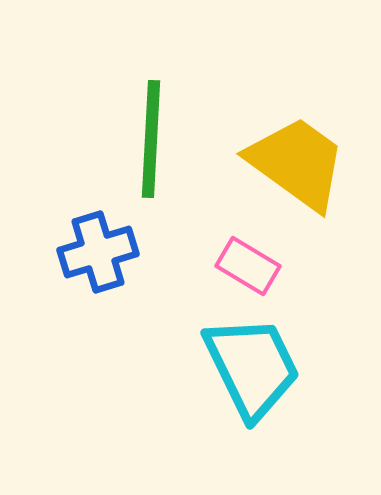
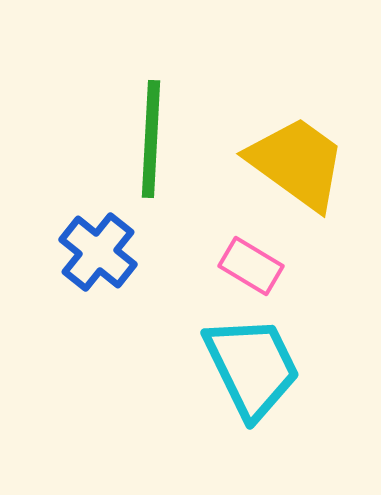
blue cross: rotated 34 degrees counterclockwise
pink rectangle: moved 3 px right
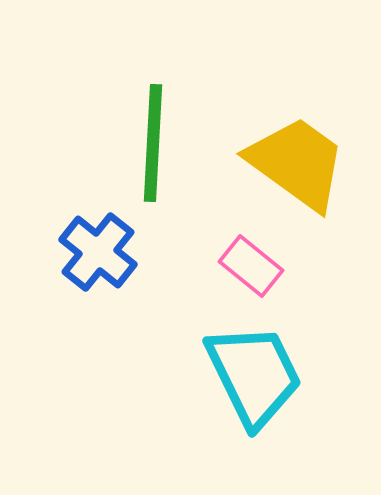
green line: moved 2 px right, 4 px down
pink rectangle: rotated 8 degrees clockwise
cyan trapezoid: moved 2 px right, 8 px down
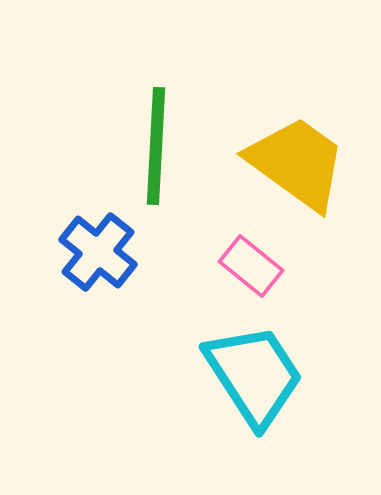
green line: moved 3 px right, 3 px down
cyan trapezoid: rotated 7 degrees counterclockwise
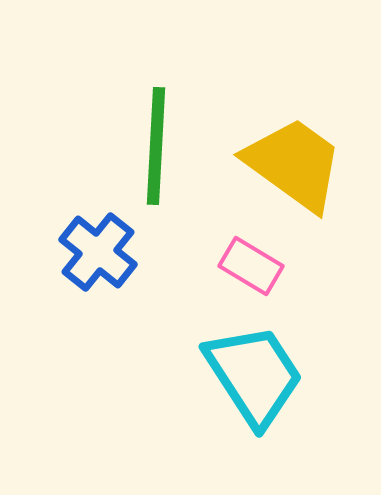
yellow trapezoid: moved 3 px left, 1 px down
pink rectangle: rotated 8 degrees counterclockwise
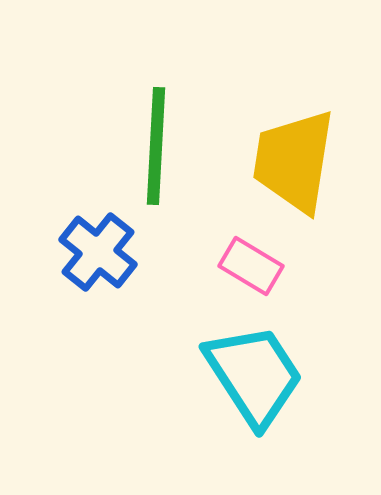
yellow trapezoid: moved 3 px up; rotated 117 degrees counterclockwise
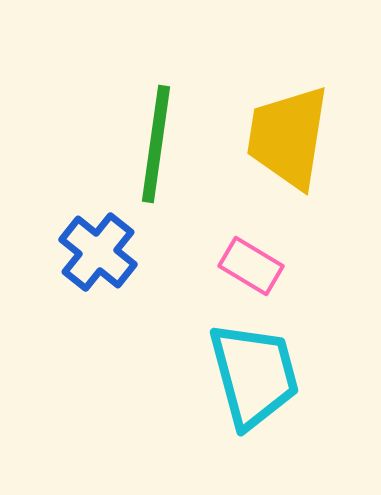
green line: moved 2 px up; rotated 5 degrees clockwise
yellow trapezoid: moved 6 px left, 24 px up
cyan trapezoid: rotated 18 degrees clockwise
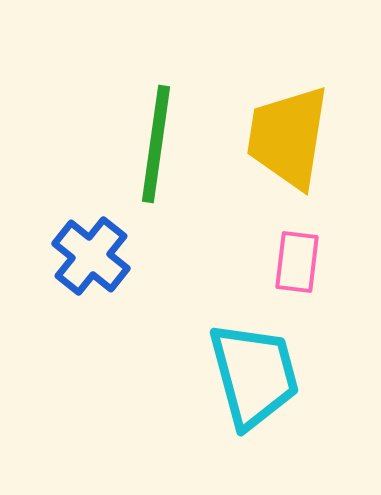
blue cross: moved 7 px left, 4 px down
pink rectangle: moved 46 px right, 4 px up; rotated 66 degrees clockwise
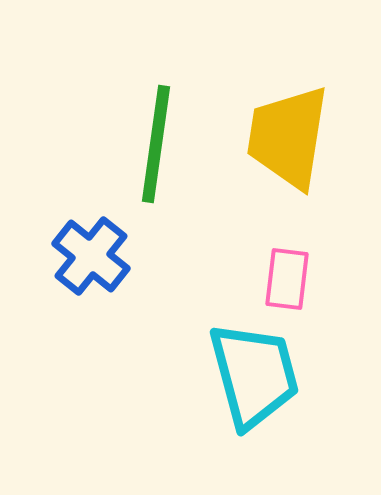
pink rectangle: moved 10 px left, 17 px down
